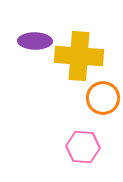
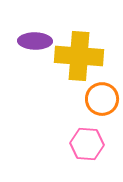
orange circle: moved 1 px left, 1 px down
pink hexagon: moved 4 px right, 3 px up
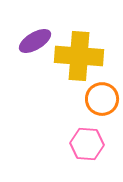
purple ellipse: rotated 32 degrees counterclockwise
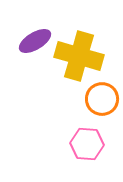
yellow cross: rotated 12 degrees clockwise
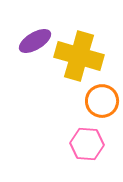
orange circle: moved 2 px down
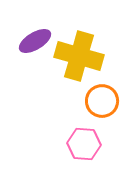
pink hexagon: moved 3 px left
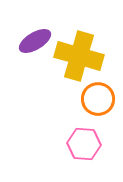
orange circle: moved 4 px left, 2 px up
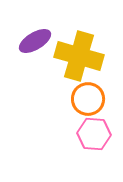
orange circle: moved 10 px left
pink hexagon: moved 10 px right, 10 px up
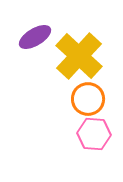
purple ellipse: moved 4 px up
yellow cross: rotated 27 degrees clockwise
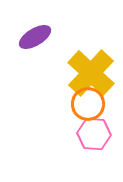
yellow cross: moved 12 px right, 17 px down
orange circle: moved 5 px down
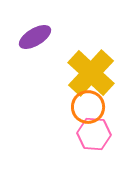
orange circle: moved 3 px down
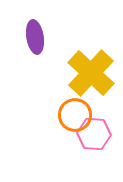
purple ellipse: rotated 68 degrees counterclockwise
orange circle: moved 13 px left, 8 px down
